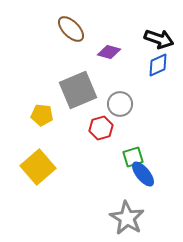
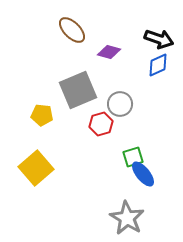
brown ellipse: moved 1 px right, 1 px down
red hexagon: moved 4 px up
yellow square: moved 2 px left, 1 px down
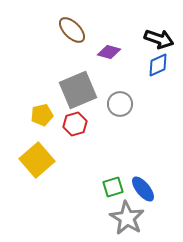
yellow pentagon: rotated 20 degrees counterclockwise
red hexagon: moved 26 px left
green square: moved 20 px left, 30 px down
yellow square: moved 1 px right, 8 px up
blue ellipse: moved 15 px down
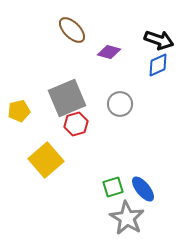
black arrow: moved 1 px down
gray square: moved 11 px left, 8 px down
yellow pentagon: moved 23 px left, 4 px up
red hexagon: moved 1 px right
yellow square: moved 9 px right
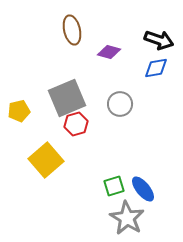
brown ellipse: rotated 32 degrees clockwise
blue diamond: moved 2 px left, 3 px down; rotated 15 degrees clockwise
green square: moved 1 px right, 1 px up
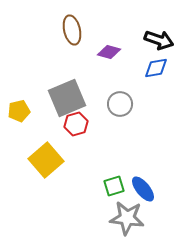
gray star: rotated 24 degrees counterclockwise
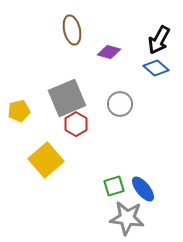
black arrow: rotated 100 degrees clockwise
blue diamond: rotated 50 degrees clockwise
red hexagon: rotated 15 degrees counterclockwise
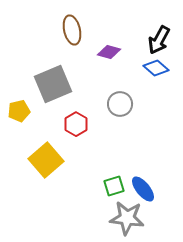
gray square: moved 14 px left, 14 px up
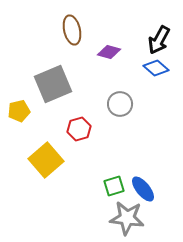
red hexagon: moved 3 px right, 5 px down; rotated 15 degrees clockwise
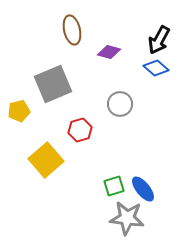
red hexagon: moved 1 px right, 1 px down
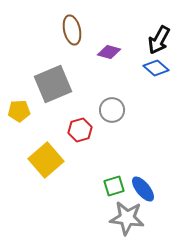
gray circle: moved 8 px left, 6 px down
yellow pentagon: rotated 10 degrees clockwise
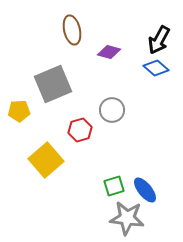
blue ellipse: moved 2 px right, 1 px down
